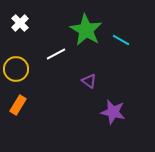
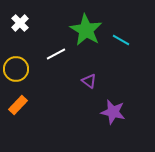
orange rectangle: rotated 12 degrees clockwise
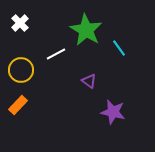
cyan line: moved 2 px left, 8 px down; rotated 24 degrees clockwise
yellow circle: moved 5 px right, 1 px down
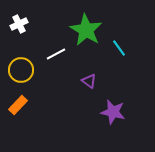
white cross: moved 1 px left, 1 px down; rotated 18 degrees clockwise
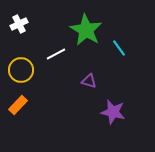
purple triangle: rotated 21 degrees counterclockwise
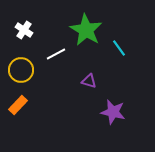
white cross: moved 5 px right, 6 px down; rotated 30 degrees counterclockwise
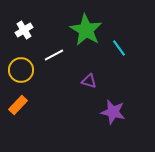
white cross: rotated 24 degrees clockwise
white line: moved 2 px left, 1 px down
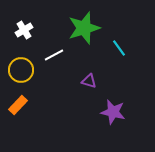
green star: moved 2 px left, 2 px up; rotated 24 degrees clockwise
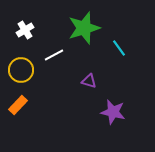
white cross: moved 1 px right
